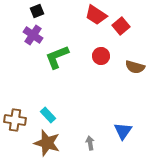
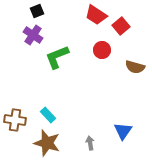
red circle: moved 1 px right, 6 px up
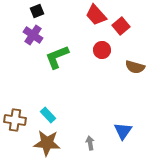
red trapezoid: rotated 15 degrees clockwise
brown star: rotated 12 degrees counterclockwise
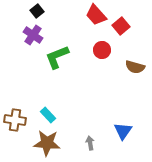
black square: rotated 16 degrees counterclockwise
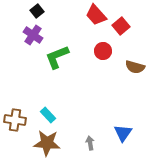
red circle: moved 1 px right, 1 px down
blue triangle: moved 2 px down
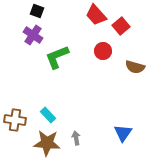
black square: rotated 32 degrees counterclockwise
gray arrow: moved 14 px left, 5 px up
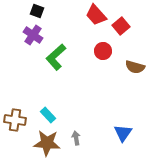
green L-shape: moved 1 px left; rotated 20 degrees counterclockwise
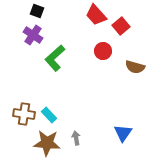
green L-shape: moved 1 px left, 1 px down
cyan rectangle: moved 1 px right
brown cross: moved 9 px right, 6 px up
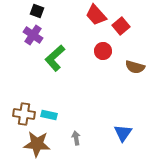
cyan rectangle: rotated 35 degrees counterclockwise
brown star: moved 10 px left, 1 px down
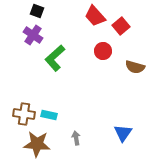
red trapezoid: moved 1 px left, 1 px down
